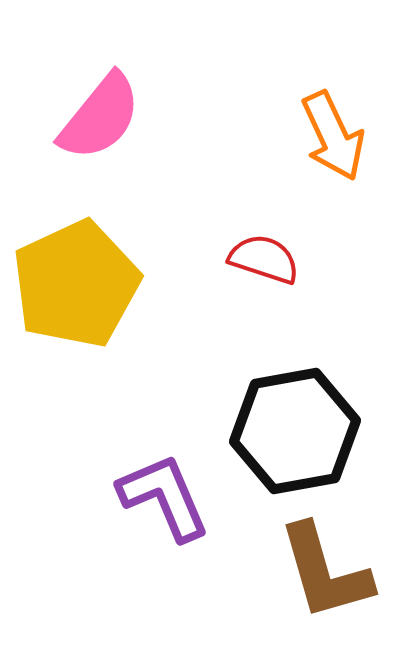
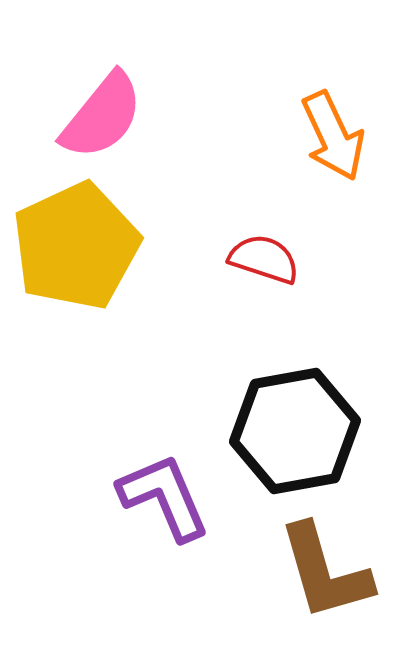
pink semicircle: moved 2 px right, 1 px up
yellow pentagon: moved 38 px up
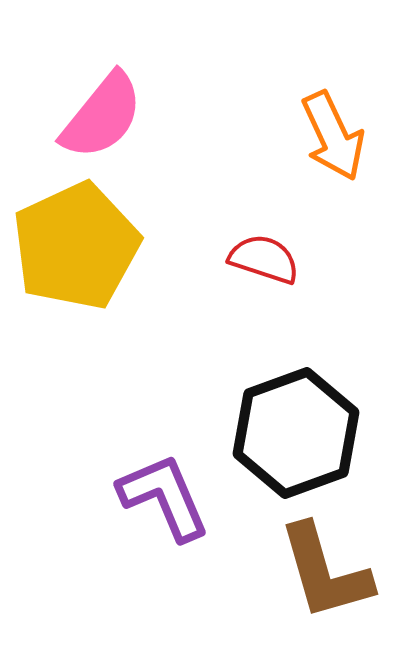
black hexagon: moved 1 px right, 2 px down; rotated 10 degrees counterclockwise
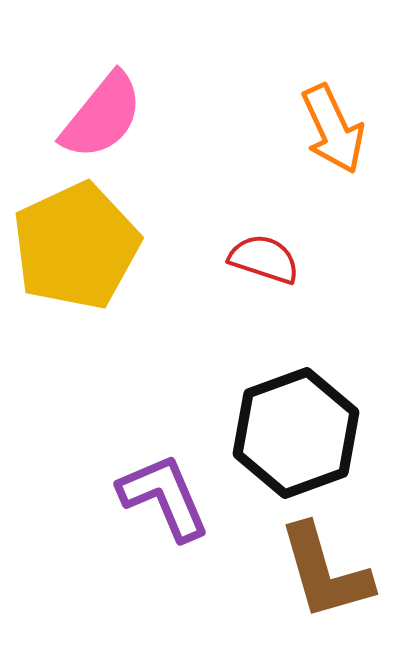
orange arrow: moved 7 px up
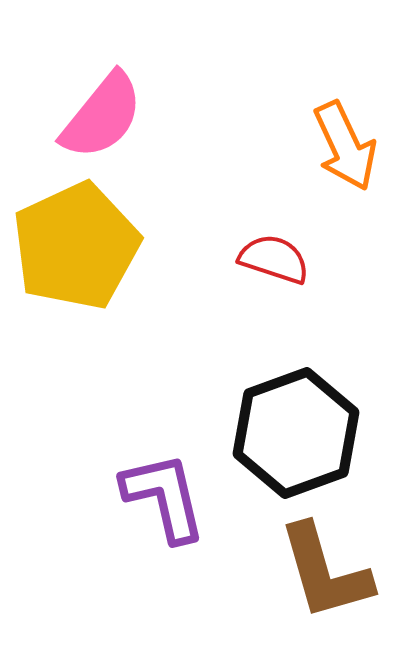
orange arrow: moved 12 px right, 17 px down
red semicircle: moved 10 px right
purple L-shape: rotated 10 degrees clockwise
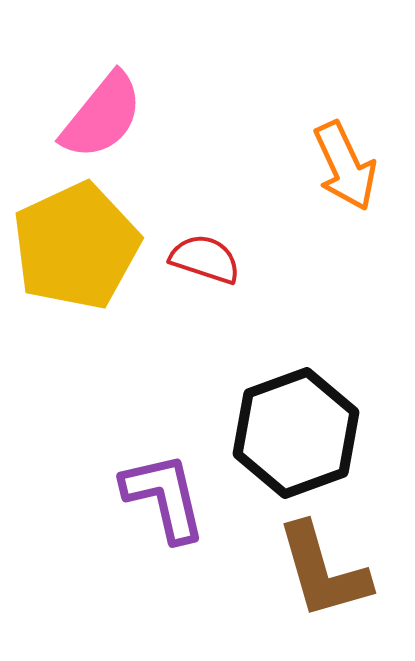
orange arrow: moved 20 px down
red semicircle: moved 69 px left
brown L-shape: moved 2 px left, 1 px up
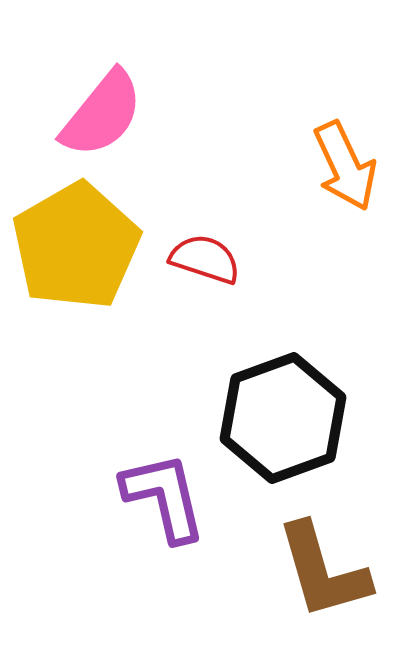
pink semicircle: moved 2 px up
yellow pentagon: rotated 5 degrees counterclockwise
black hexagon: moved 13 px left, 15 px up
